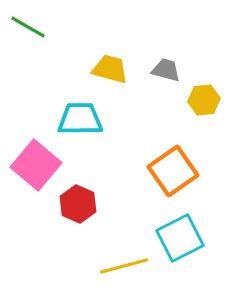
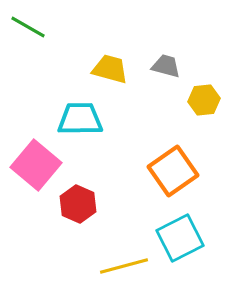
gray trapezoid: moved 4 px up
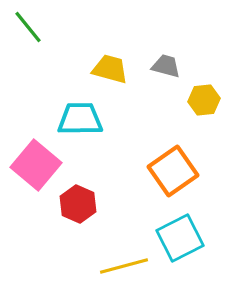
green line: rotated 21 degrees clockwise
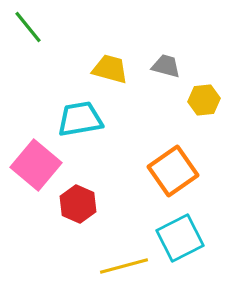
cyan trapezoid: rotated 9 degrees counterclockwise
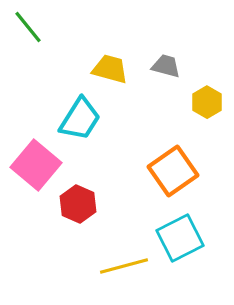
yellow hexagon: moved 3 px right, 2 px down; rotated 24 degrees counterclockwise
cyan trapezoid: rotated 132 degrees clockwise
